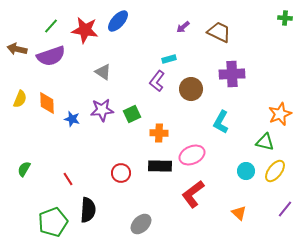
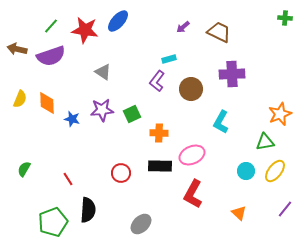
green triangle: rotated 24 degrees counterclockwise
red L-shape: rotated 24 degrees counterclockwise
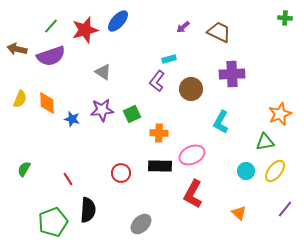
red star: rotated 24 degrees counterclockwise
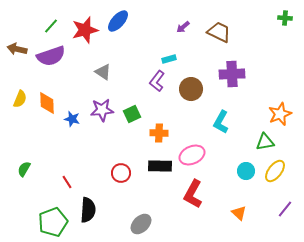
red line: moved 1 px left, 3 px down
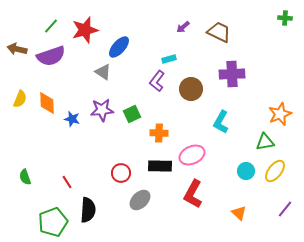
blue ellipse: moved 1 px right, 26 px down
green semicircle: moved 1 px right, 8 px down; rotated 49 degrees counterclockwise
gray ellipse: moved 1 px left, 24 px up
